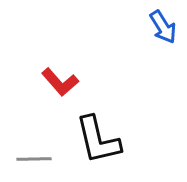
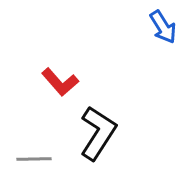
black L-shape: moved 7 px up; rotated 134 degrees counterclockwise
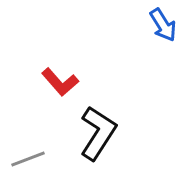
blue arrow: moved 2 px up
gray line: moved 6 px left; rotated 20 degrees counterclockwise
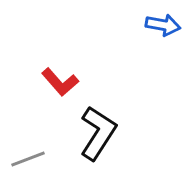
blue arrow: rotated 48 degrees counterclockwise
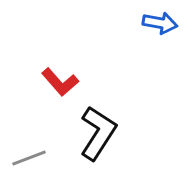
blue arrow: moved 3 px left, 2 px up
gray line: moved 1 px right, 1 px up
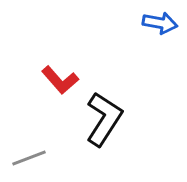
red L-shape: moved 2 px up
black L-shape: moved 6 px right, 14 px up
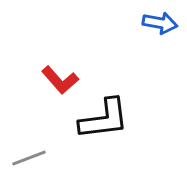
black L-shape: rotated 50 degrees clockwise
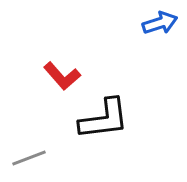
blue arrow: rotated 28 degrees counterclockwise
red L-shape: moved 2 px right, 4 px up
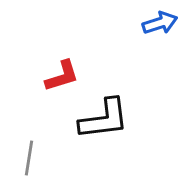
red L-shape: rotated 66 degrees counterclockwise
gray line: rotated 60 degrees counterclockwise
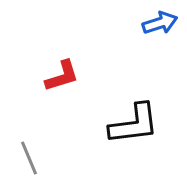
black L-shape: moved 30 px right, 5 px down
gray line: rotated 32 degrees counterclockwise
